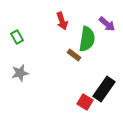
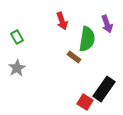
purple arrow: rotated 30 degrees clockwise
brown rectangle: moved 2 px down
gray star: moved 3 px left, 5 px up; rotated 18 degrees counterclockwise
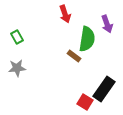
red arrow: moved 3 px right, 7 px up
brown rectangle: moved 1 px up
gray star: rotated 24 degrees clockwise
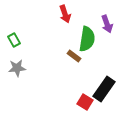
green rectangle: moved 3 px left, 3 px down
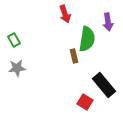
purple arrow: moved 1 px right, 2 px up; rotated 12 degrees clockwise
brown rectangle: rotated 40 degrees clockwise
black rectangle: moved 4 px up; rotated 75 degrees counterclockwise
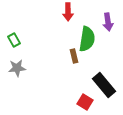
red arrow: moved 3 px right, 2 px up; rotated 18 degrees clockwise
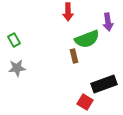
green semicircle: rotated 60 degrees clockwise
black rectangle: moved 1 px up; rotated 70 degrees counterclockwise
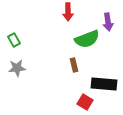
brown rectangle: moved 9 px down
black rectangle: rotated 25 degrees clockwise
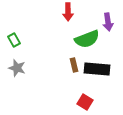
gray star: rotated 24 degrees clockwise
black rectangle: moved 7 px left, 15 px up
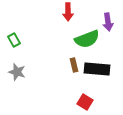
gray star: moved 4 px down
